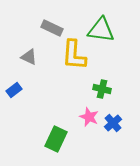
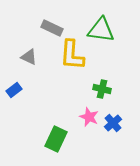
yellow L-shape: moved 2 px left
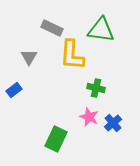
gray triangle: rotated 36 degrees clockwise
green cross: moved 6 px left, 1 px up
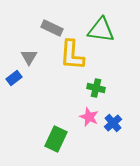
blue rectangle: moved 12 px up
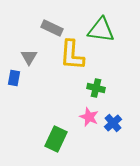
blue rectangle: rotated 42 degrees counterclockwise
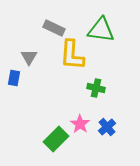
gray rectangle: moved 2 px right
pink star: moved 9 px left, 7 px down; rotated 12 degrees clockwise
blue cross: moved 6 px left, 4 px down
green rectangle: rotated 20 degrees clockwise
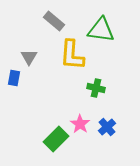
gray rectangle: moved 7 px up; rotated 15 degrees clockwise
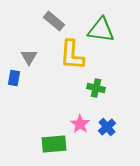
green rectangle: moved 2 px left, 5 px down; rotated 40 degrees clockwise
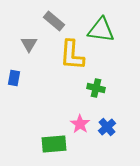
gray triangle: moved 13 px up
